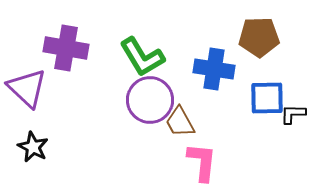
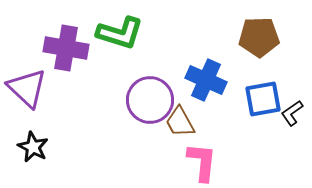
green L-shape: moved 22 px left, 24 px up; rotated 42 degrees counterclockwise
blue cross: moved 8 px left, 11 px down; rotated 15 degrees clockwise
blue square: moved 4 px left, 1 px down; rotated 9 degrees counterclockwise
black L-shape: moved 1 px left, 1 px up; rotated 36 degrees counterclockwise
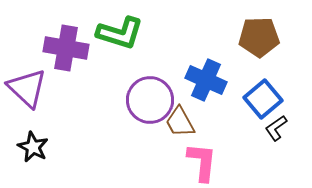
blue square: rotated 30 degrees counterclockwise
black L-shape: moved 16 px left, 15 px down
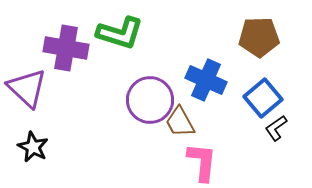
blue square: moved 1 px up
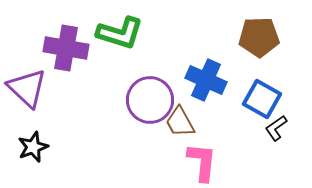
blue square: moved 1 px left, 1 px down; rotated 21 degrees counterclockwise
black star: rotated 24 degrees clockwise
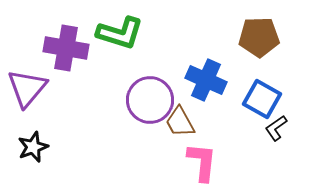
purple triangle: rotated 27 degrees clockwise
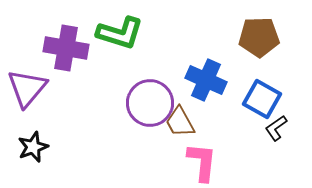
purple circle: moved 3 px down
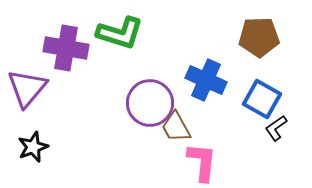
brown trapezoid: moved 4 px left, 5 px down
